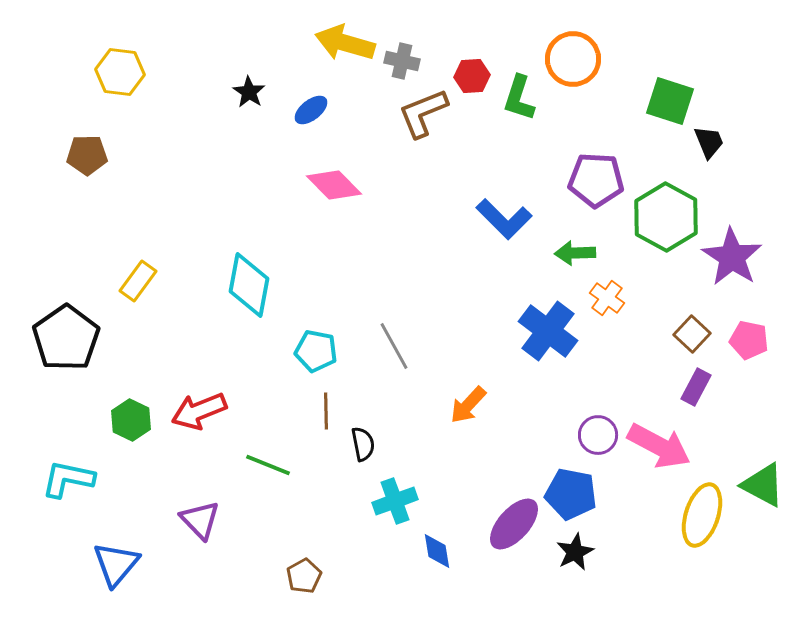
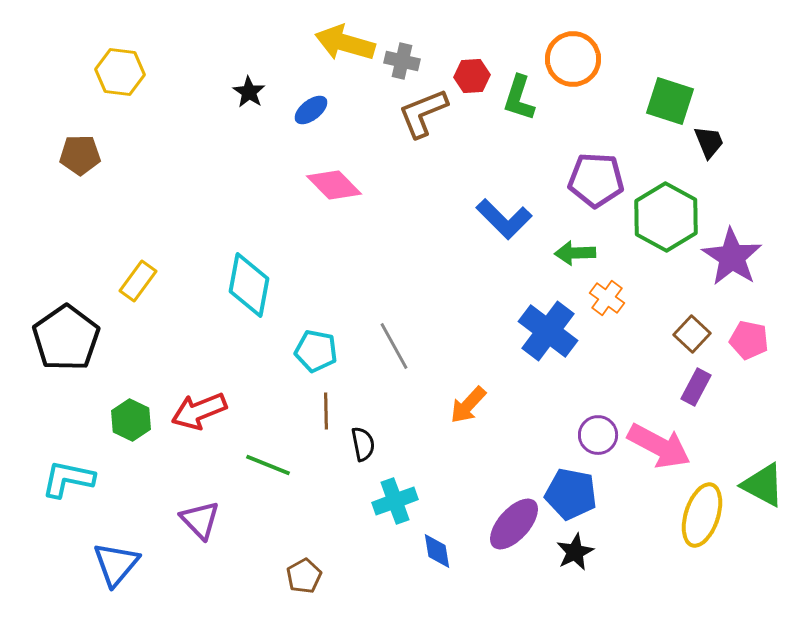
brown pentagon at (87, 155): moved 7 px left
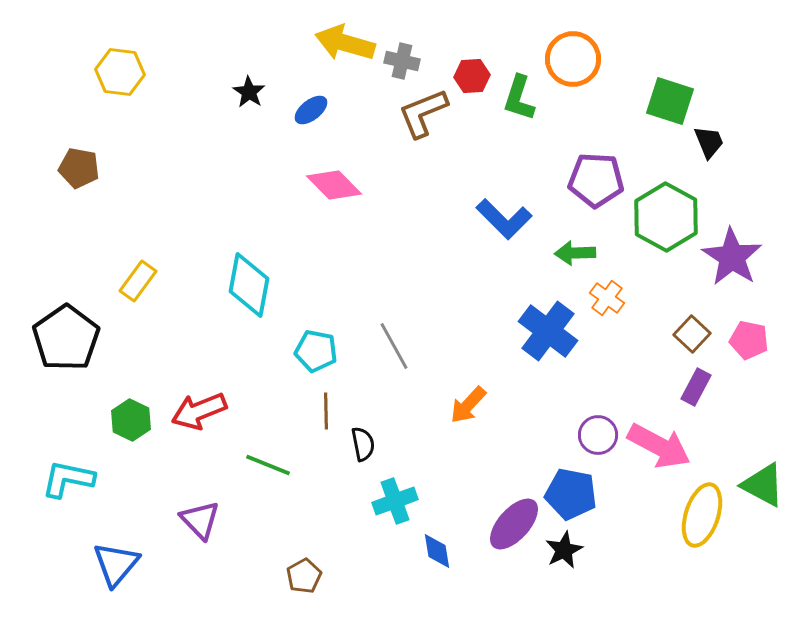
brown pentagon at (80, 155): moved 1 px left, 13 px down; rotated 12 degrees clockwise
black star at (575, 552): moved 11 px left, 2 px up
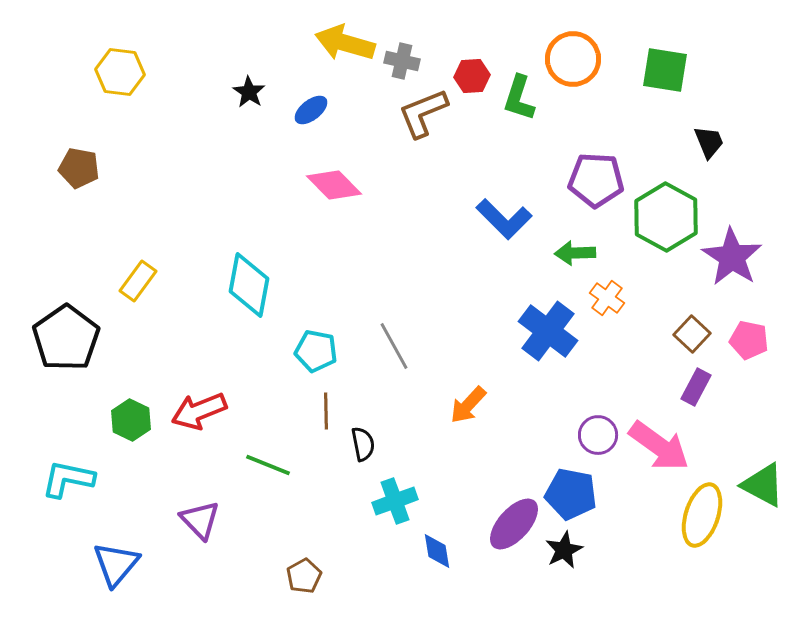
green square at (670, 101): moved 5 px left, 31 px up; rotated 9 degrees counterclockwise
pink arrow at (659, 446): rotated 8 degrees clockwise
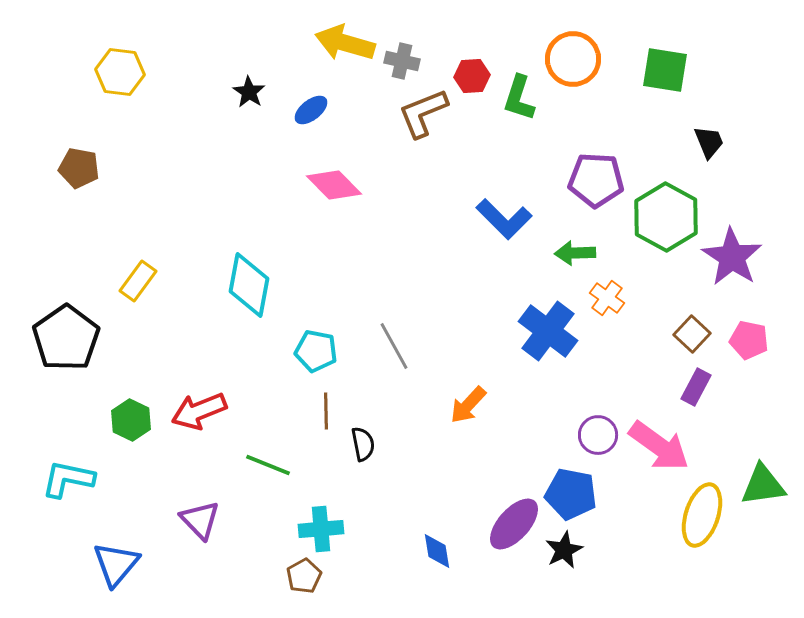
green triangle at (763, 485): rotated 36 degrees counterclockwise
cyan cross at (395, 501): moved 74 px left, 28 px down; rotated 15 degrees clockwise
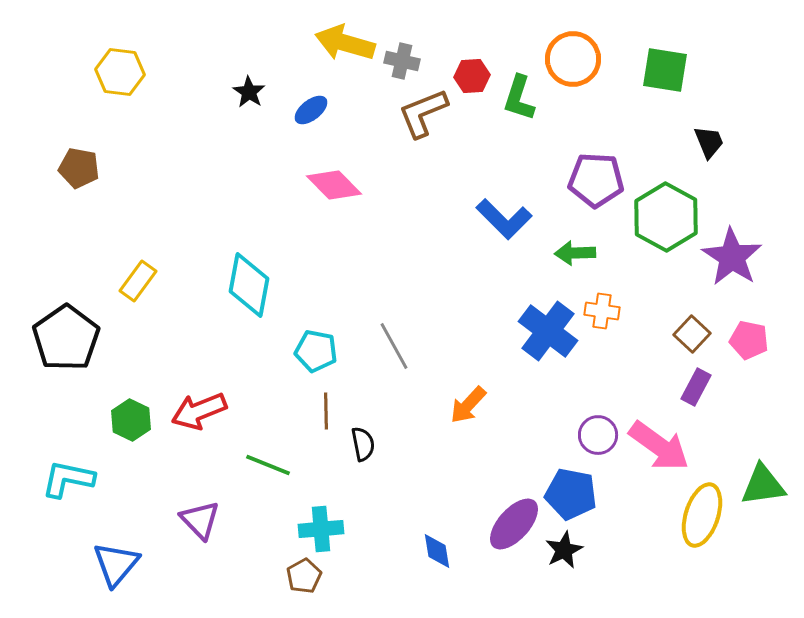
orange cross at (607, 298): moved 5 px left, 13 px down; rotated 28 degrees counterclockwise
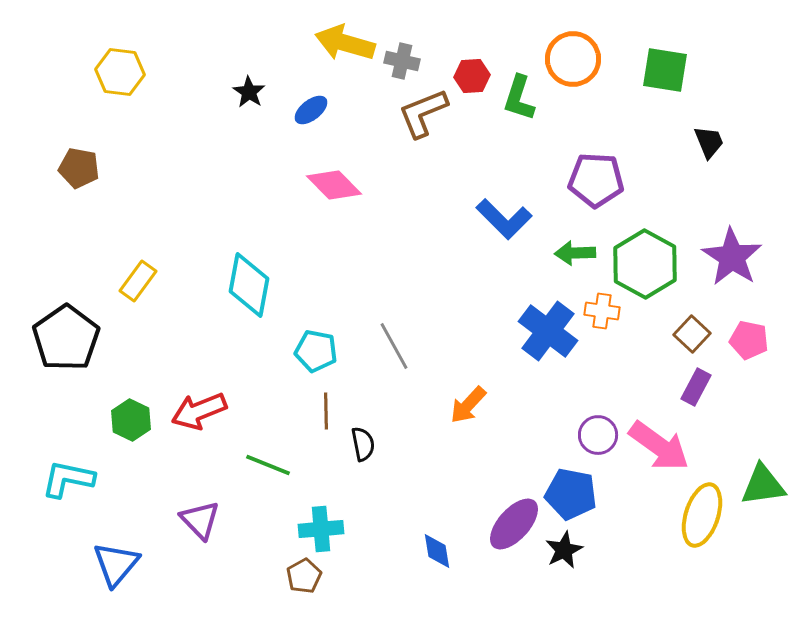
green hexagon at (666, 217): moved 21 px left, 47 px down
